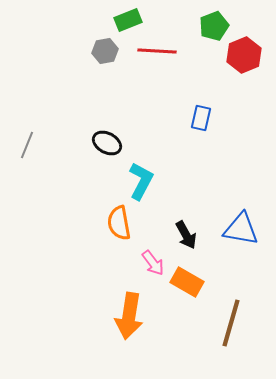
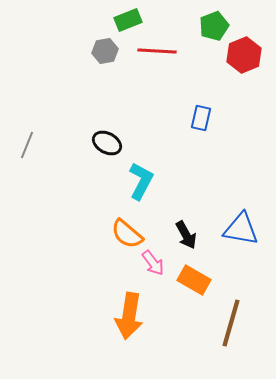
orange semicircle: moved 8 px right, 11 px down; rotated 40 degrees counterclockwise
orange rectangle: moved 7 px right, 2 px up
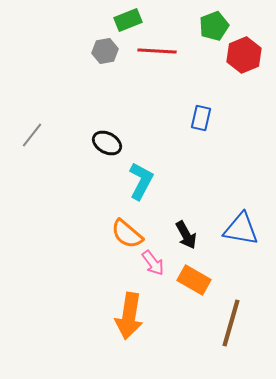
gray line: moved 5 px right, 10 px up; rotated 16 degrees clockwise
